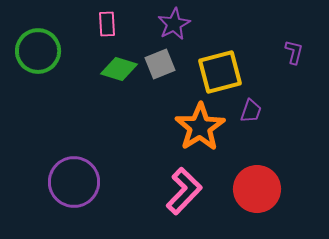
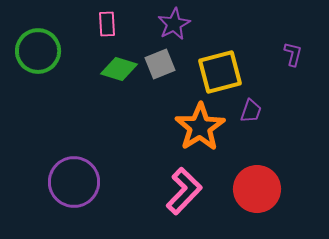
purple L-shape: moved 1 px left, 2 px down
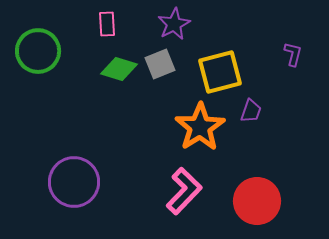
red circle: moved 12 px down
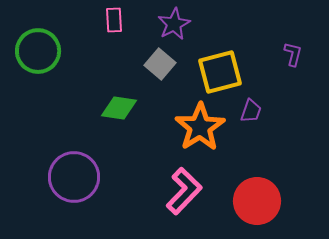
pink rectangle: moved 7 px right, 4 px up
gray square: rotated 28 degrees counterclockwise
green diamond: moved 39 px down; rotated 9 degrees counterclockwise
purple circle: moved 5 px up
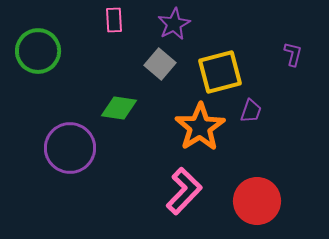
purple circle: moved 4 px left, 29 px up
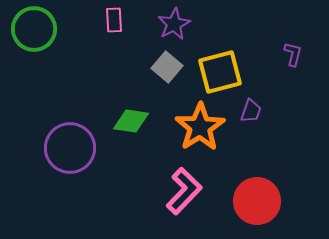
green circle: moved 4 px left, 22 px up
gray square: moved 7 px right, 3 px down
green diamond: moved 12 px right, 13 px down
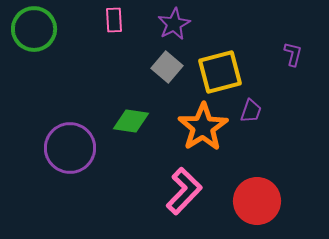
orange star: moved 3 px right
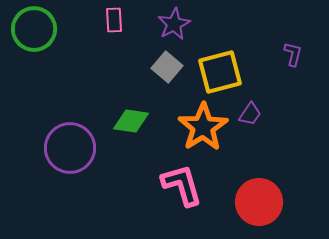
purple trapezoid: moved 1 px left, 3 px down; rotated 15 degrees clockwise
pink L-shape: moved 2 px left, 6 px up; rotated 60 degrees counterclockwise
red circle: moved 2 px right, 1 px down
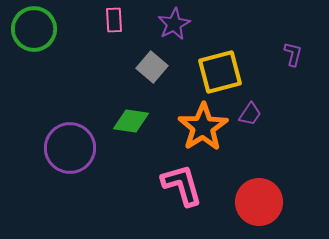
gray square: moved 15 px left
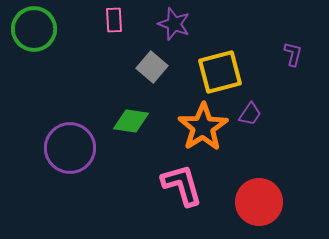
purple star: rotated 24 degrees counterclockwise
